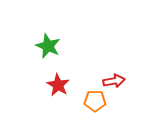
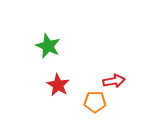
orange pentagon: moved 1 px down
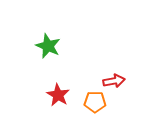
red star: moved 10 px down
